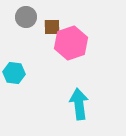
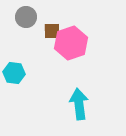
brown square: moved 4 px down
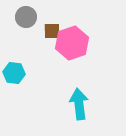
pink hexagon: moved 1 px right
